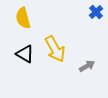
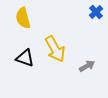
black triangle: moved 4 px down; rotated 12 degrees counterclockwise
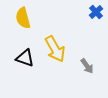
gray arrow: rotated 84 degrees clockwise
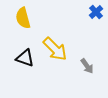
yellow arrow: rotated 16 degrees counterclockwise
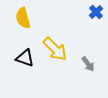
gray arrow: moved 1 px right, 2 px up
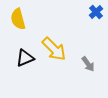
yellow semicircle: moved 5 px left, 1 px down
yellow arrow: moved 1 px left
black triangle: rotated 42 degrees counterclockwise
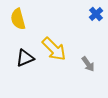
blue cross: moved 2 px down
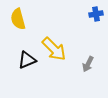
blue cross: rotated 32 degrees clockwise
black triangle: moved 2 px right, 2 px down
gray arrow: rotated 63 degrees clockwise
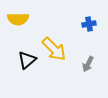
blue cross: moved 7 px left, 10 px down
yellow semicircle: rotated 75 degrees counterclockwise
black triangle: rotated 18 degrees counterclockwise
